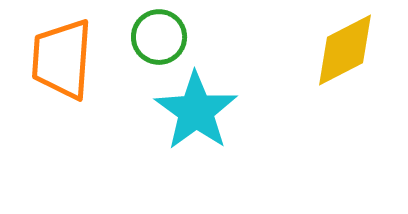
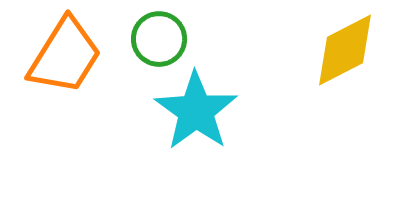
green circle: moved 2 px down
orange trapezoid: moved 3 px right, 3 px up; rotated 152 degrees counterclockwise
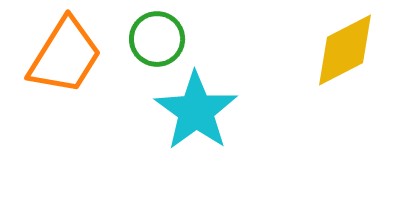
green circle: moved 2 px left
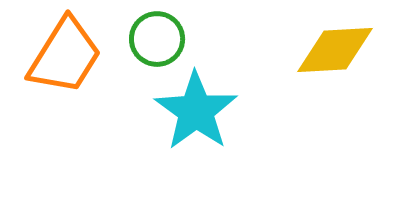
yellow diamond: moved 10 px left; rotated 24 degrees clockwise
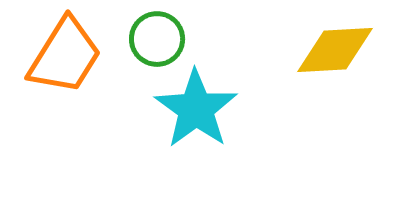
cyan star: moved 2 px up
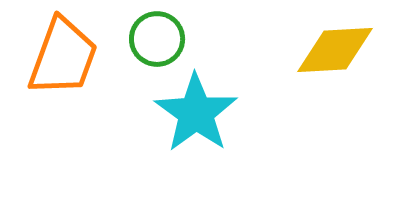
orange trapezoid: moved 2 px left, 1 px down; rotated 12 degrees counterclockwise
cyan star: moved 4 px down
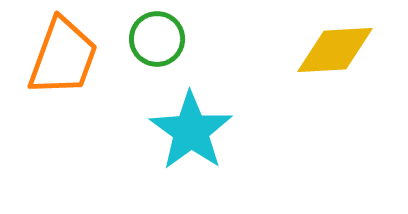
cyan star: moved 5 px left, 18 px down
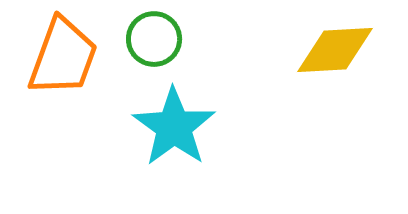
green circle: moved 3 px left
cyan star: moved 17 px left, 4 px up
